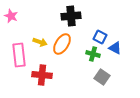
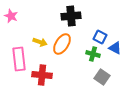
pink rectangle: moved 4 px down
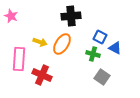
pink rectangle: rotated 10 degrees clockwise
red cross: rotated 18 degrees clockwise
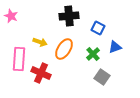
black cross: moved 2 px left
blue square: moved 2 px left, 9 px up
orange ellipse: moved 2 px right, 5 px down
blue triangle: moved 1 px up; rotated 48 degrees counterclockwise
green cross: rotated 32 degrees clockwise
red cross: moved 1 px left, 2 px up
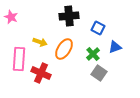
pink star: moved 1 px down
gray square: moved 3 px left, 4 px up
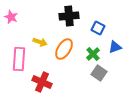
red cross: moved 1 px right, 9 px down
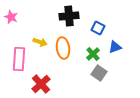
orange ellipse: moved 1 px left, 1 px up; rotated 40 degrees counterclockwise
red cross: moved 1 px left, 2 px down; rotated 24 degrees clockwise
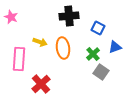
gray square: moved 2 px right, 1 px up
